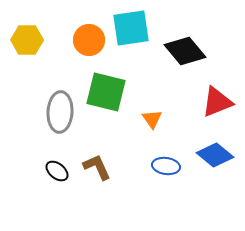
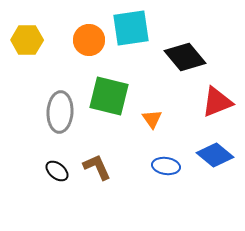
black diamond: moved 6 px down
green square: moved 3 px right, 4 px down
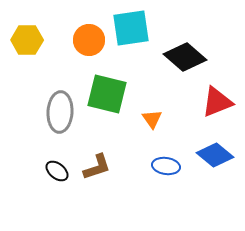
black diamond: rotated 9 degrees counterclockwise
green square: moved 2 px left, 2 px up
brown L-shape: rotated 96 degrees clockwise
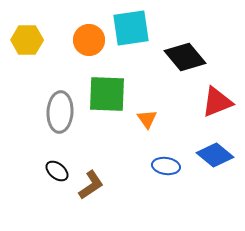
black diamond: rotated 9 degrees clockwise
green square: rotated 12 degrees counterclockwise
orange triangle: moved 5 px left
brown L-shape: moved 6 px left, 18 px down; rotated 16 degrees counterclockwise
